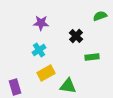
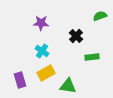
cyan cross: moved 3 px right, 1 px down; rotated 24 degrees counterclockwise
purple rectangle: moved 5 px right, 7 px up
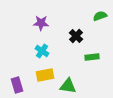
yellow rectangle: moved 1 px left, 2 px down; rotated 18 degrees clockwise
purple rectangle: moved 3 px left, 5 px down
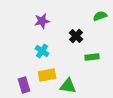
purple star: moved 1 px right, 2 px up; rotated 14 degrees counterclockwise
yellow rectangle: moved 2 px right
purple rectangle: moved 7 px right
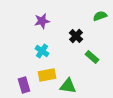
green rectangle: rotated 48 degrees clockwise
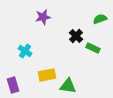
green semicircle: moved 3 px down
purple star: moved 1 px right, 4 px up
cyan cross: moved 17 px left
green rectangle: moved 1 px right, 9 px up; rotated 16 degrees counterclockwise
purple rectangle: moved 11 px left
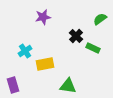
green semicircle: rotated 16 degrees counterclockwise
cyan cross: rotated 24 degrees clockwise
yellow rectangle: moved 2 px left, 11 px up
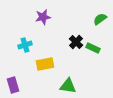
black cross: moved 6 px down
cyan cross: moved 6 px up; rotated 16 degrees clockwise
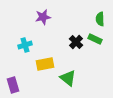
green semicircle: rotated 56 degrees counterclockwise
green rectangle: moved 2 px right, 9 px up
green triangle: moved 8 px up; rotated 30 degrees clockwise
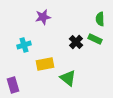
cyan cross: moved 1 px left
